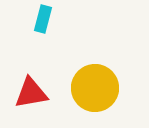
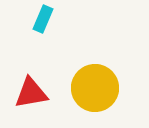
cyan rectangle: rotated 8 degrees clockwise
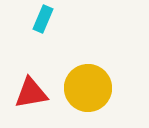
yellow circle: moved 7 px left
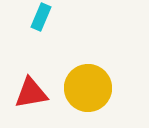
cyan rectangle: moved 2 px left, 2 px up
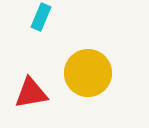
yellow circle: moved 15 px up
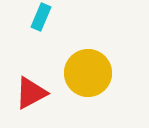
red triangle: rotated 18 degrees counterclockwise
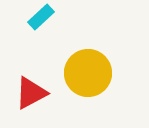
cyan rectangle: rotated 24 degrees clockwise
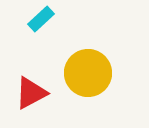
cyan rectangle: moved 2 px down
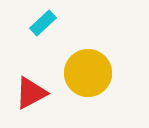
cyan rectangle: moved 2 px right, 4 px down
